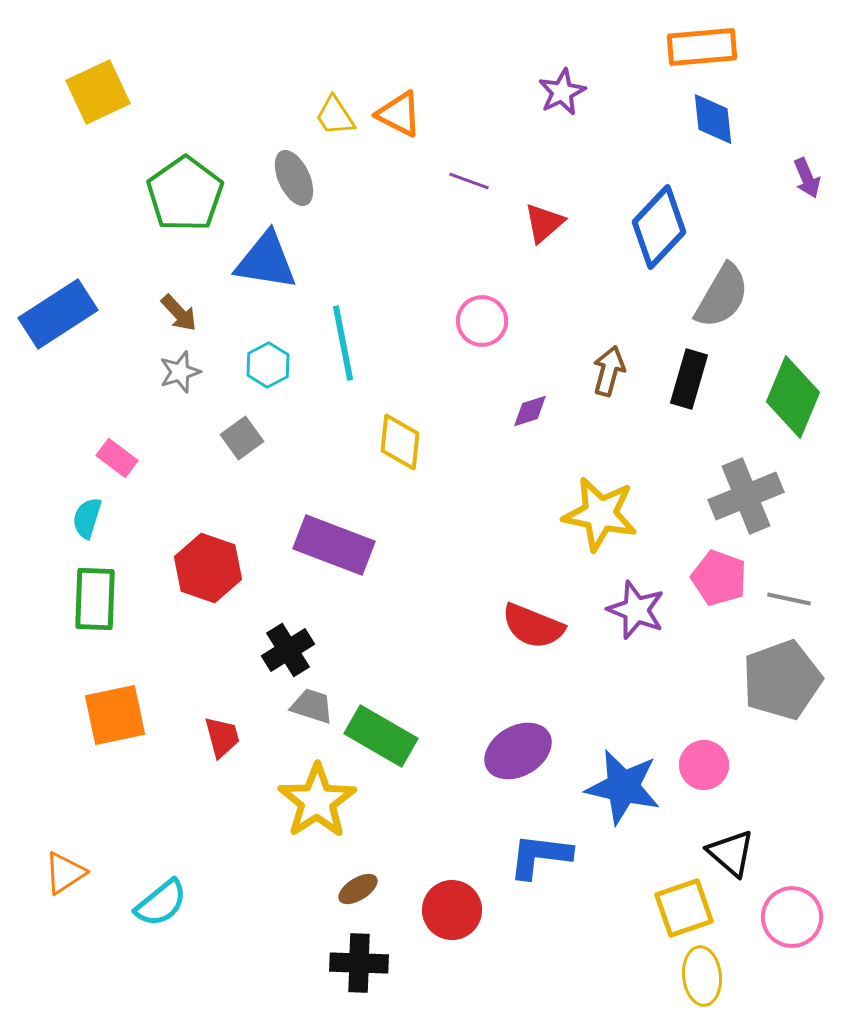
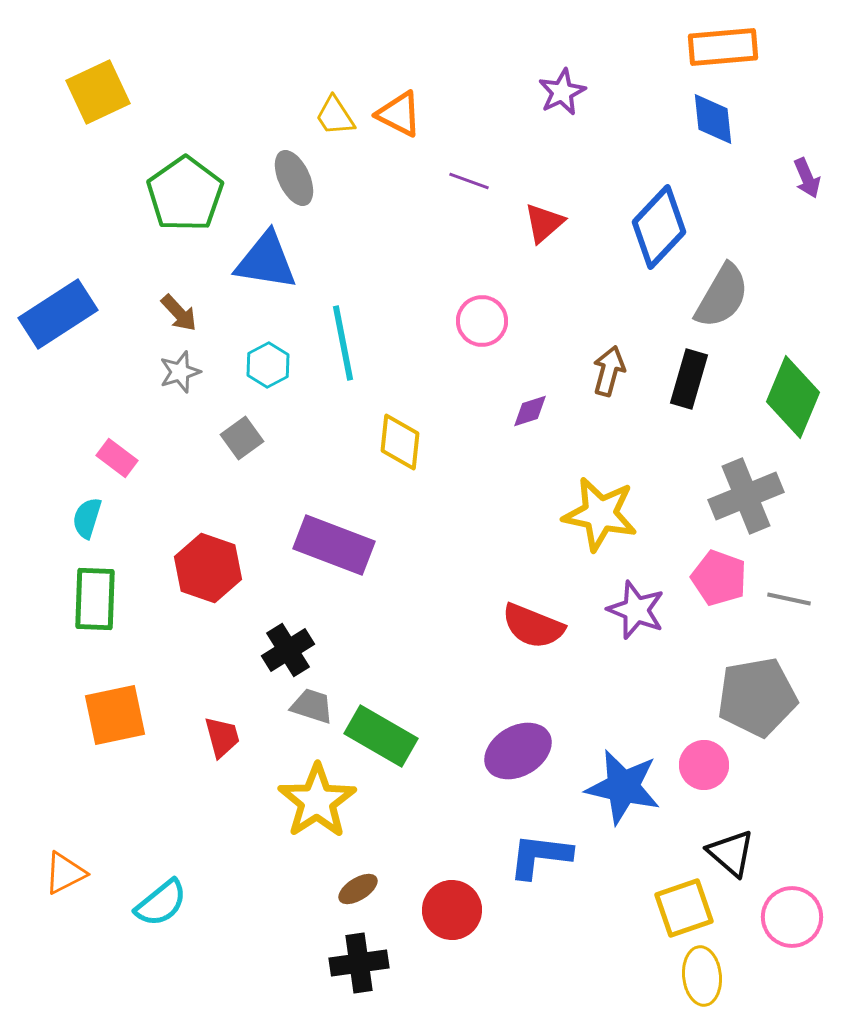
orange rectangle at (702, 47): moved 21 px right
gray pentagon at (782, 680): moved 25 px left, 17 px down; rotated 10 degrees clockwise
orange triangle at (65, 873): rotated 6 degrees clockwise
black cross at (359, 963): rotated 10 degrees counterclockwise
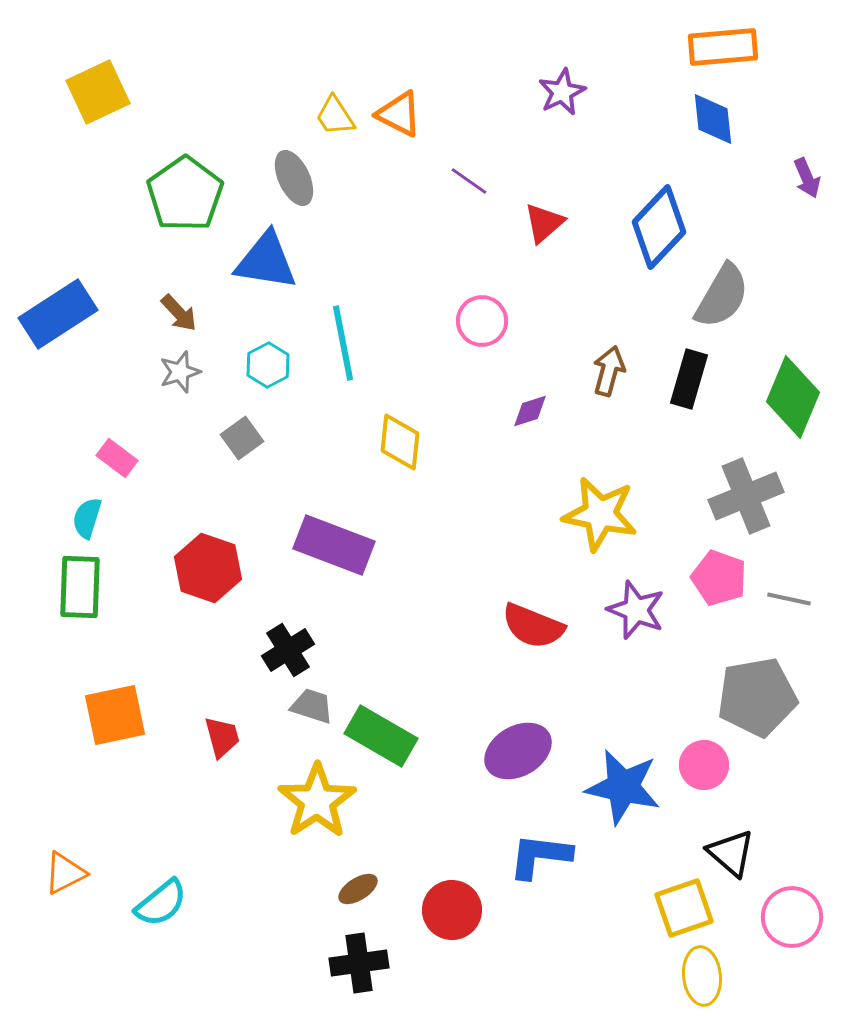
purple line at (469, 181): rotated 15 degrees clockwise
green rectangle at (95, 599): moved 15 px left, 12 px up
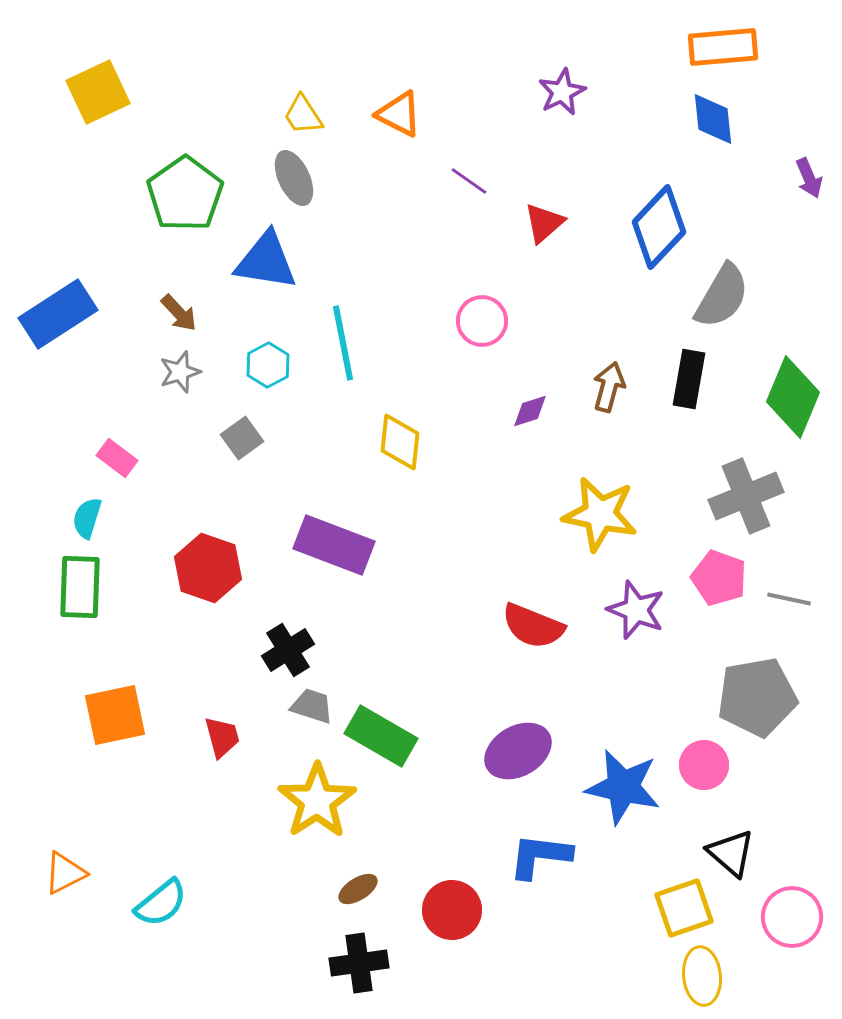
yellow trapezoid at (335, 116): moved 32 px left, 1 px up
purple arrow at (807, 178): moved 2 px right
brown arrow at (609, 371): moved 16 px down
black rectangle at (689, 379): rotated 6 degrees counterclockwise
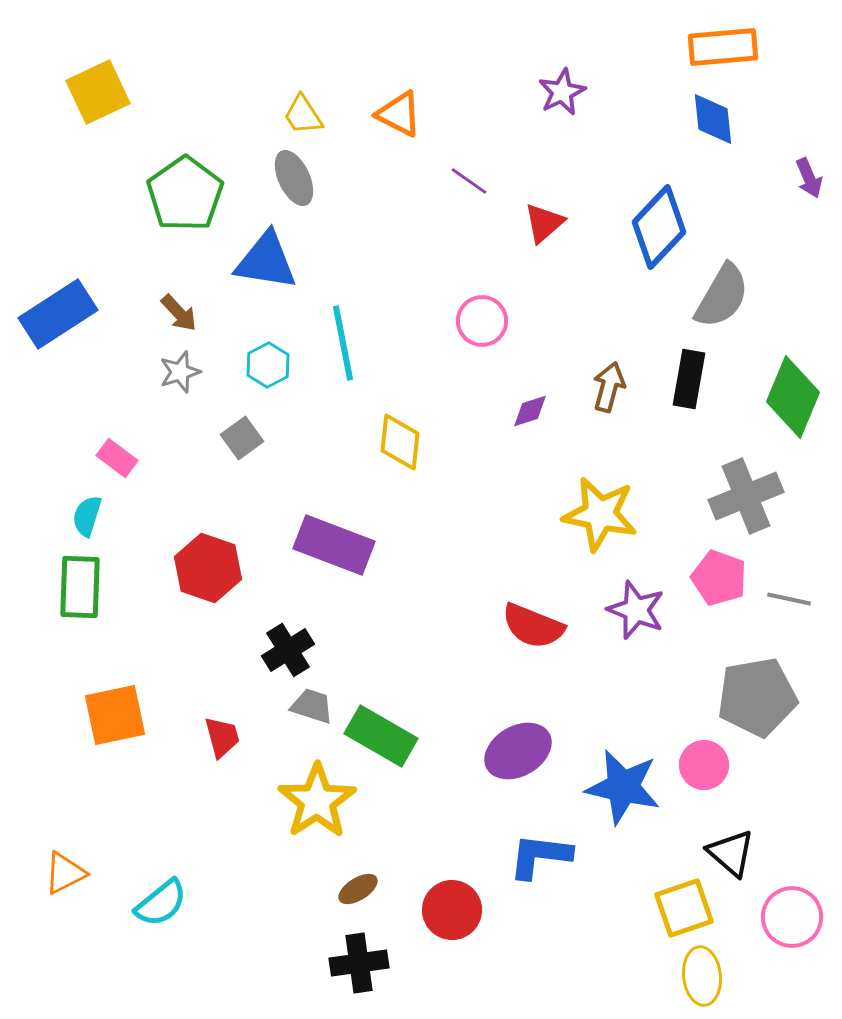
cyan semicircle at (87, 518): moved 2 px up
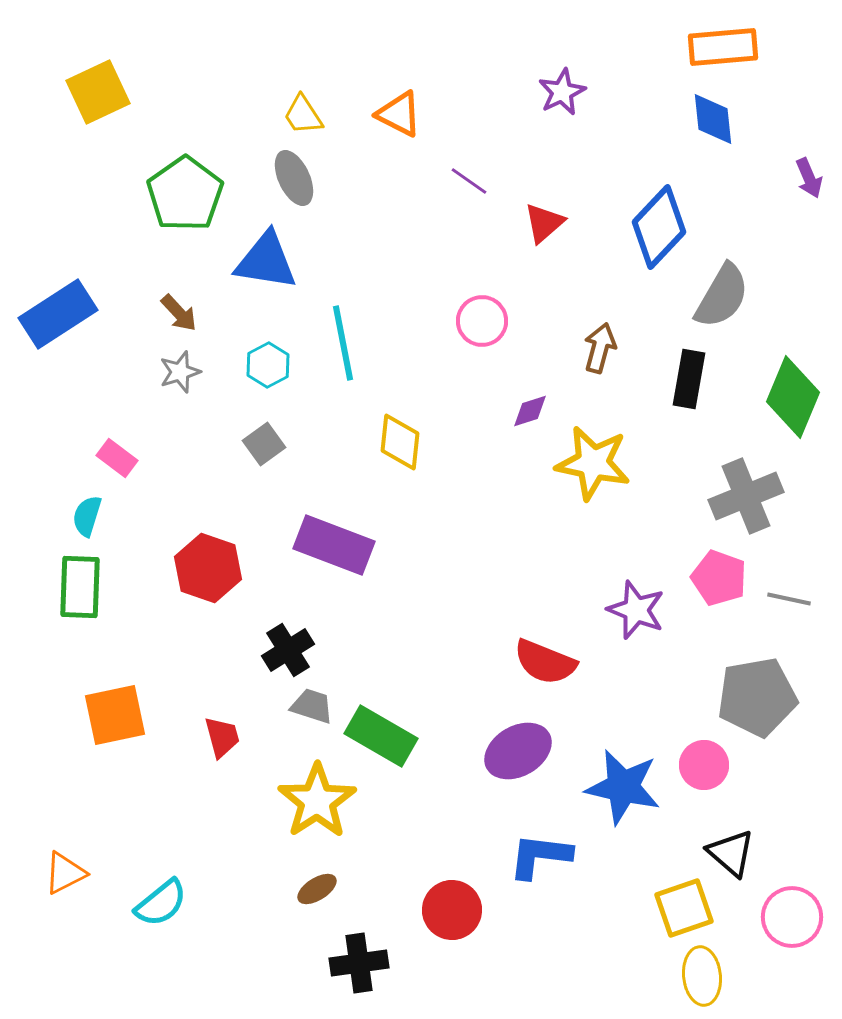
brown arrow at (609, 387): moved 9 px left, 39 px up
gray square at (242, 438): moved 22 px right, 6 px down
yellow star at (600, 514): moved 7 px left, 51 px up
red semicircle at (533, 626): moved 12 px right, 36 px down
brown ellipse at (358, 889): moved 41 px left
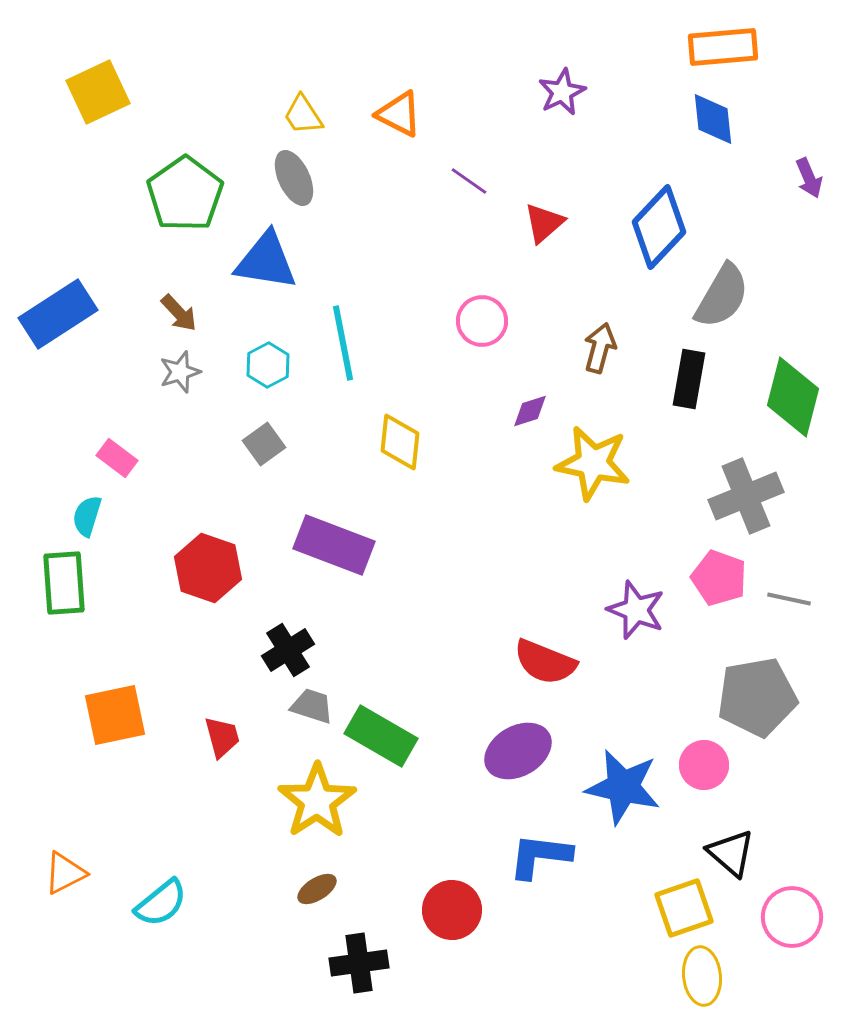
green diamond at (793, 397): rotated 8 degrees counterclockwise
green rectangle at (80, 587): moved 16 px left, 4 px up; rotated 6 degrees counterclockwise
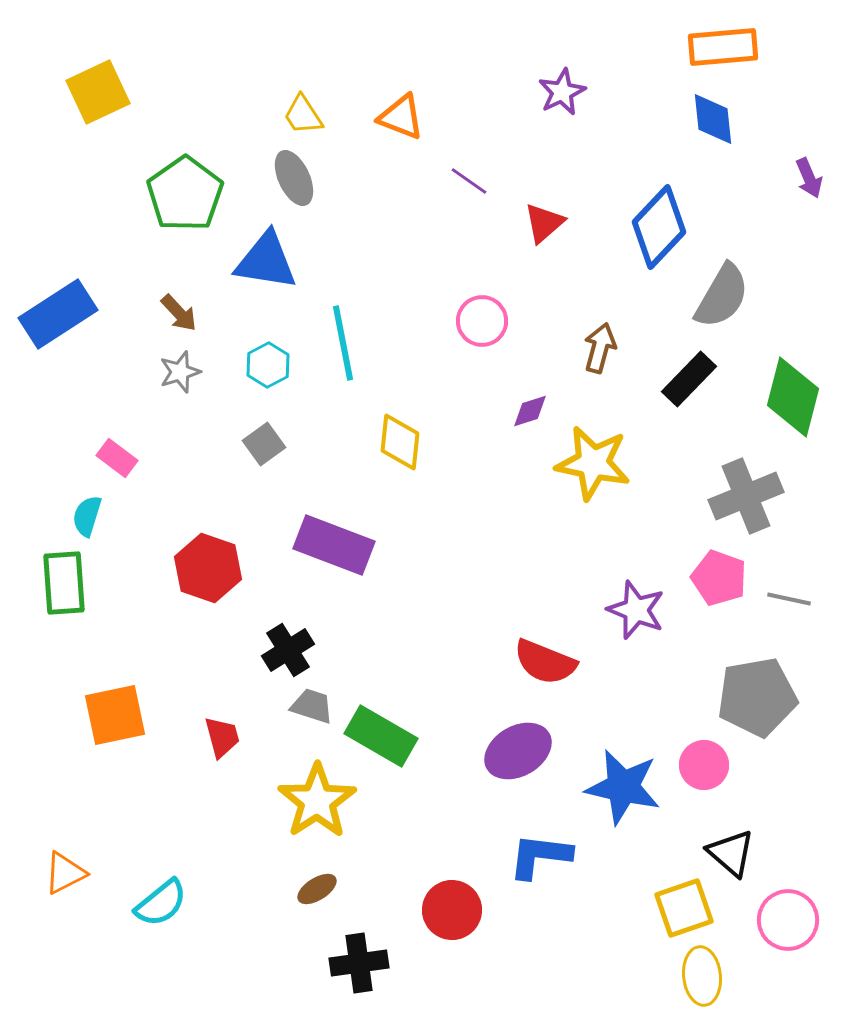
orange triangle at (399, 114): moved 2 px right, 3 px down; rotated 6 degrees counterclockwise
black rectangle at (689, 379): rotated 34 degrees clockwise
pink circle at (792, 917): moved 4 px left, 3 px down
